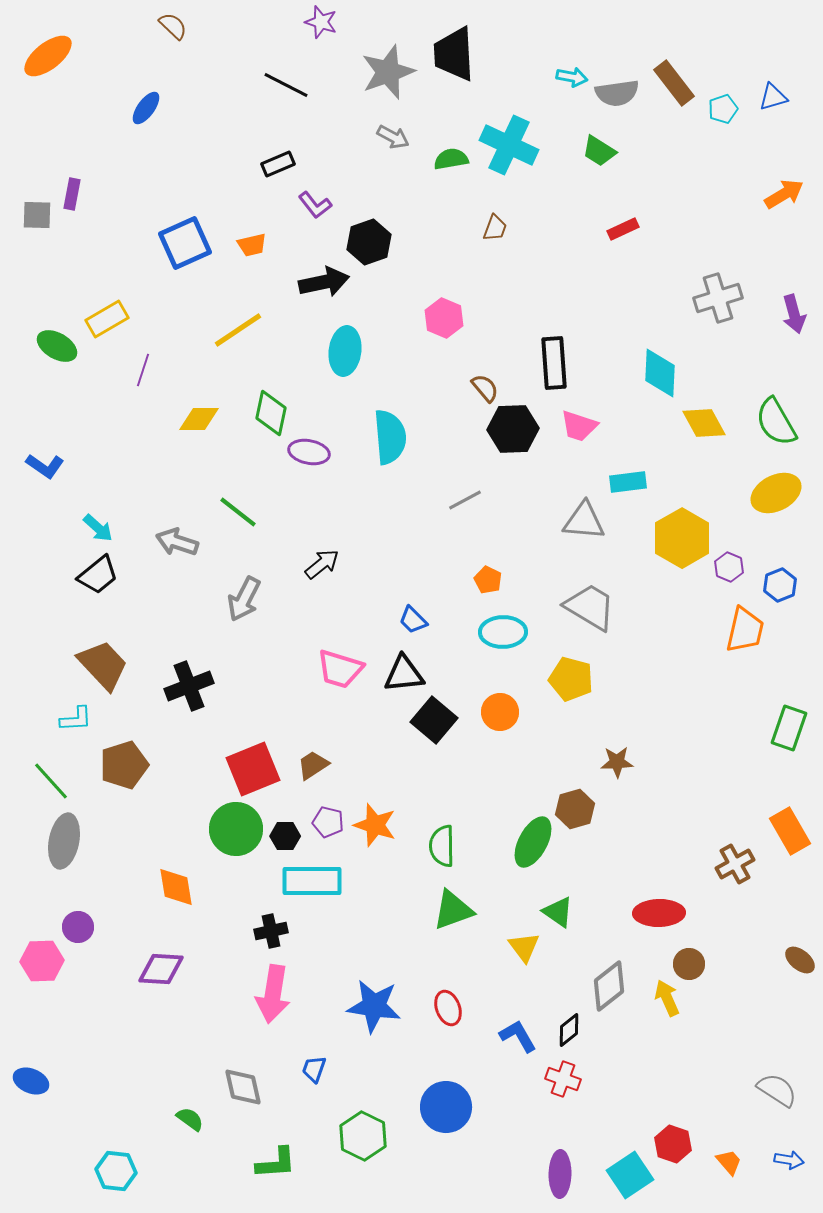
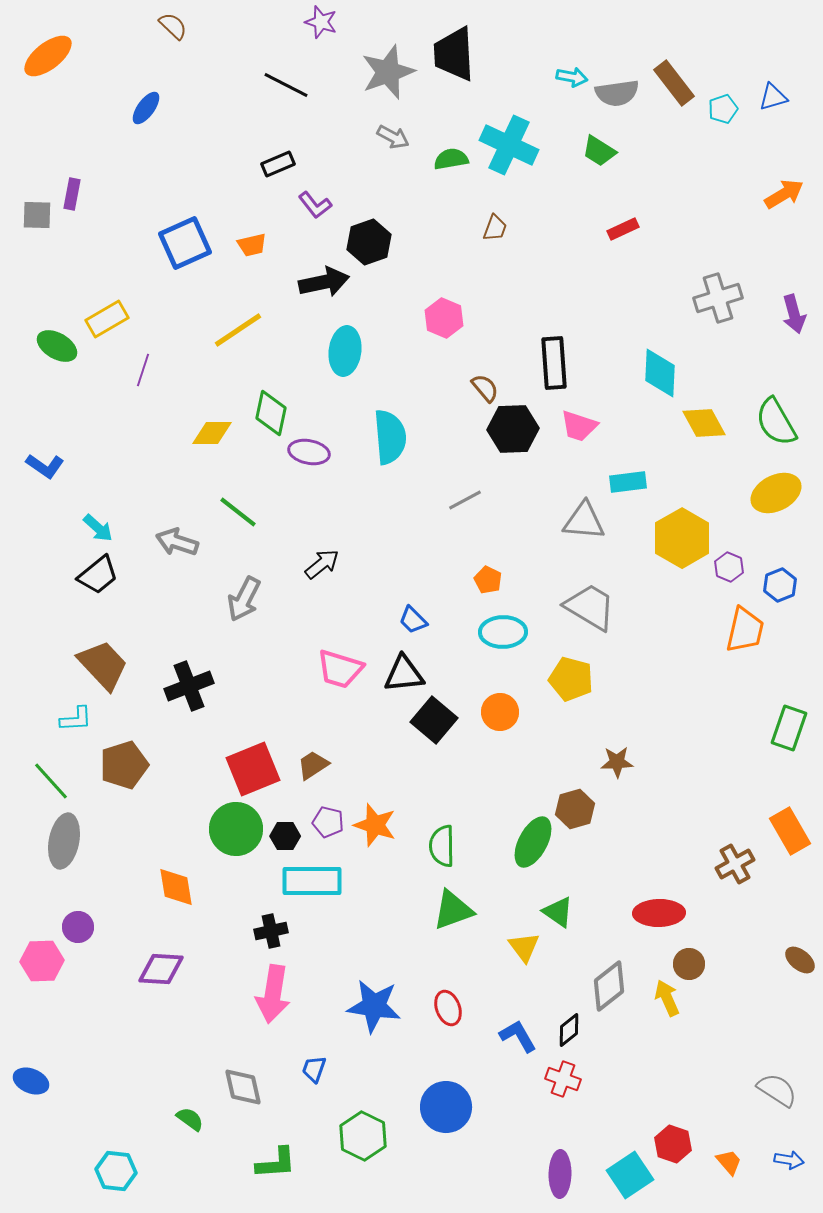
yellow diamond at (199, 419): moved 13 px right, 14 px down
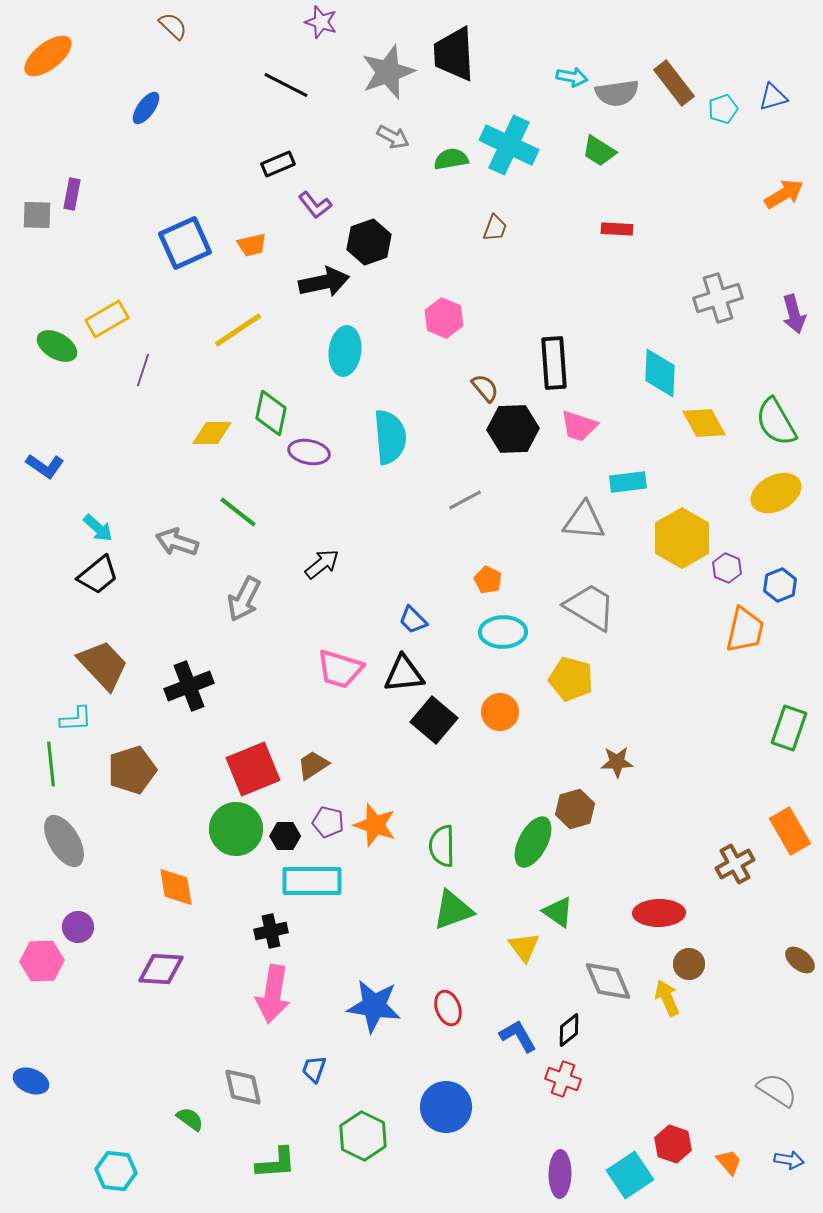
red rectangle at (623, 229): moved 6 px left; rotated 28 degrees clockwise
purple hexagon at (729, 567): moved 2 px left, 1 px down
brown pentagon at (124, 765): moved 8 px right, 5 px down
green line at (51, 781): moved 17 px up; rotated 36 degrees clockwise
gray ellipse at (64, 841): rotated 42 degrees counterclockwise
gray diamond at (609, 986): moved 1 px left, 5 px up; rotated 75 degrees counterclockwise
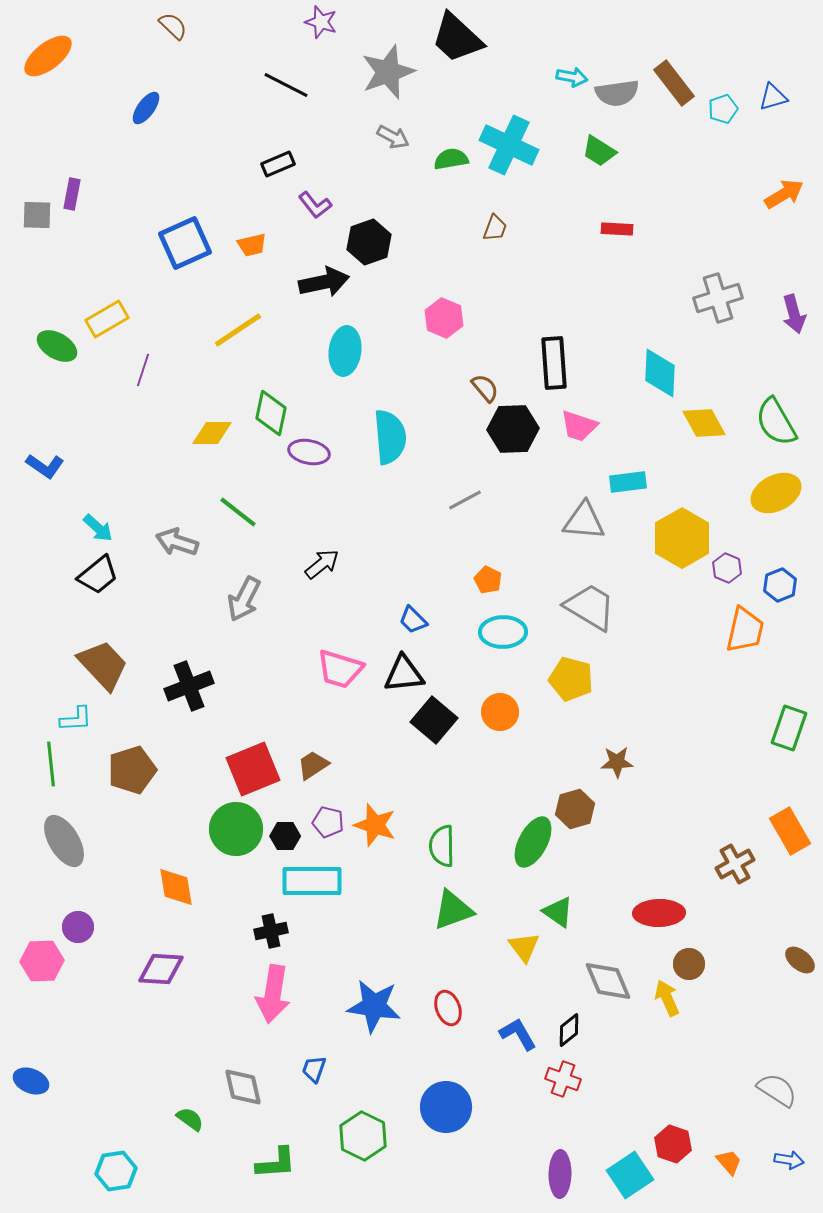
black trapezoid at (454, 54): moved 3 px right, 16 px up; rotated 44 degrees counterclockwise
blue L-shape at (518, 1036): moved 2 px up
cyan hexagon at (116, 1171): rotated 15 degrees counterclockwise
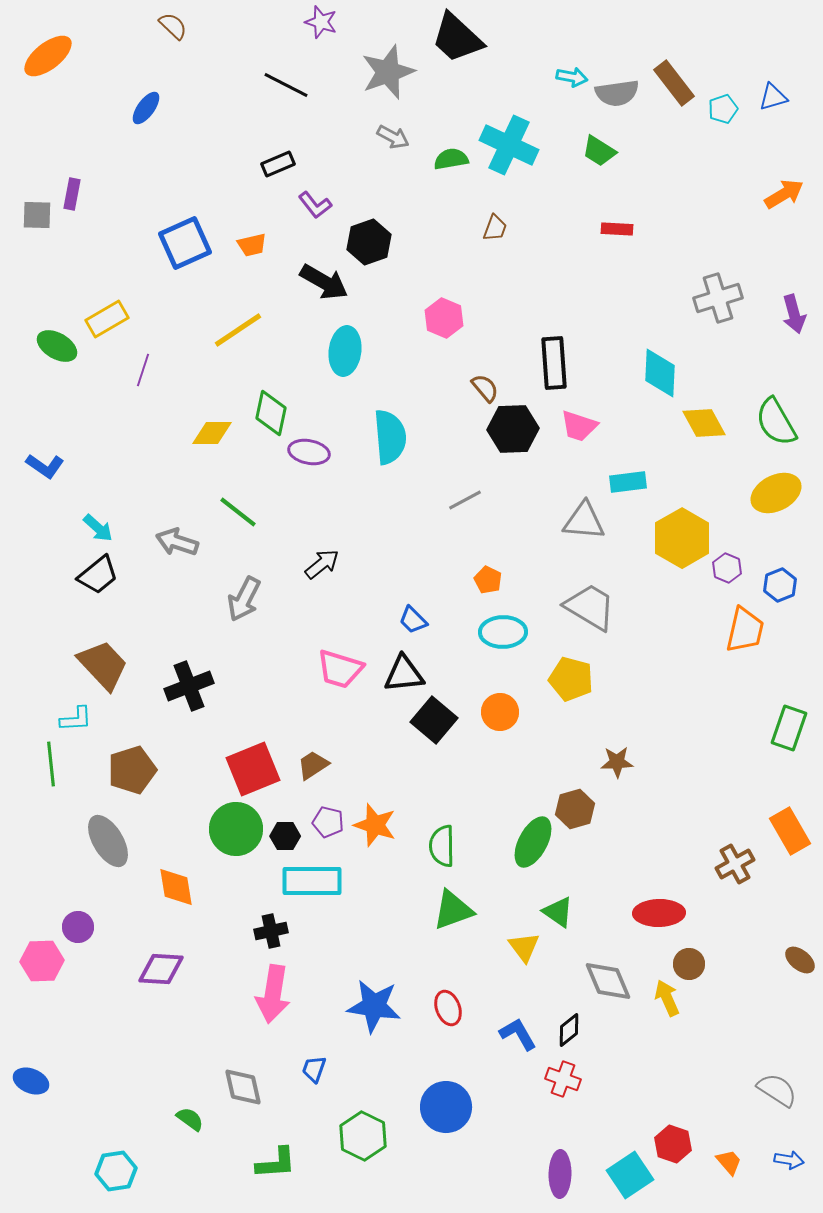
black arrow at (324, 282): rotated 42 degrees clockwise
gray ellipse at (64, 841): moved 44 px right
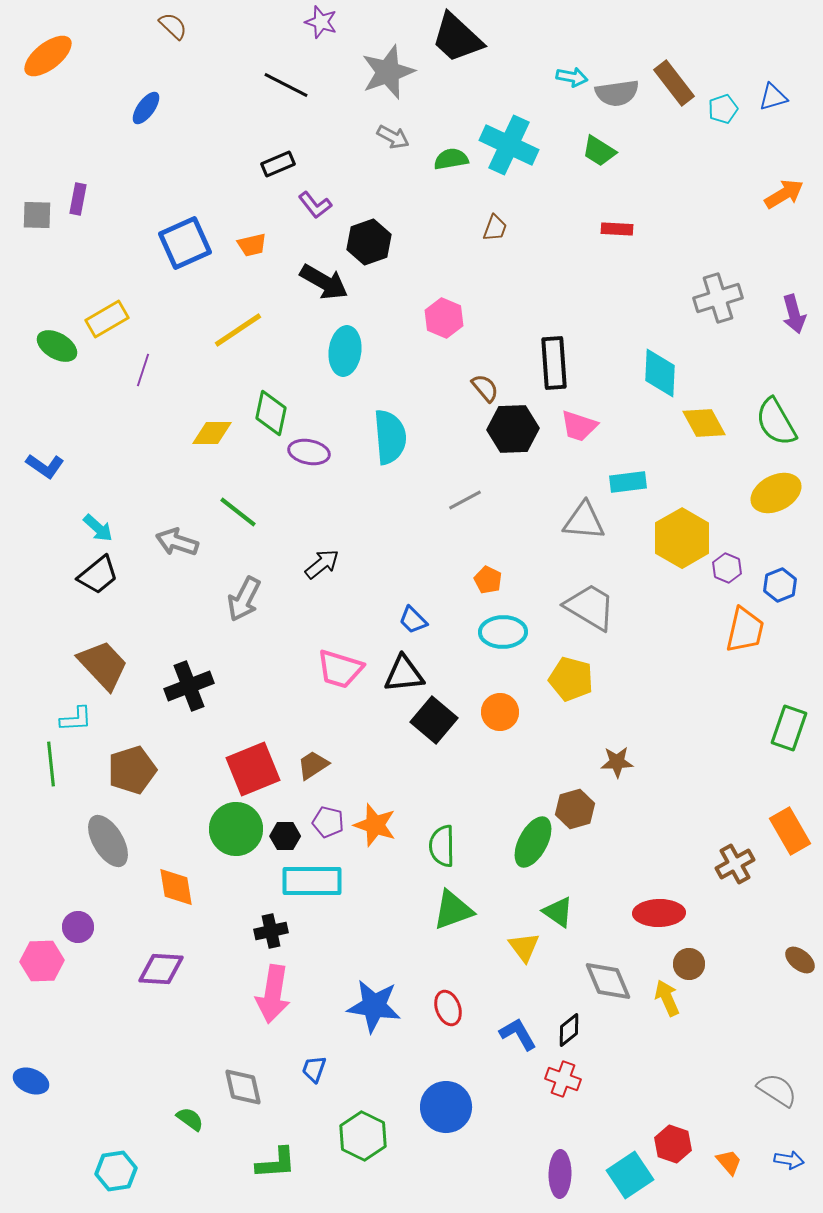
purple rectangle at (72, 194): moved 6 px right, 5 px down
